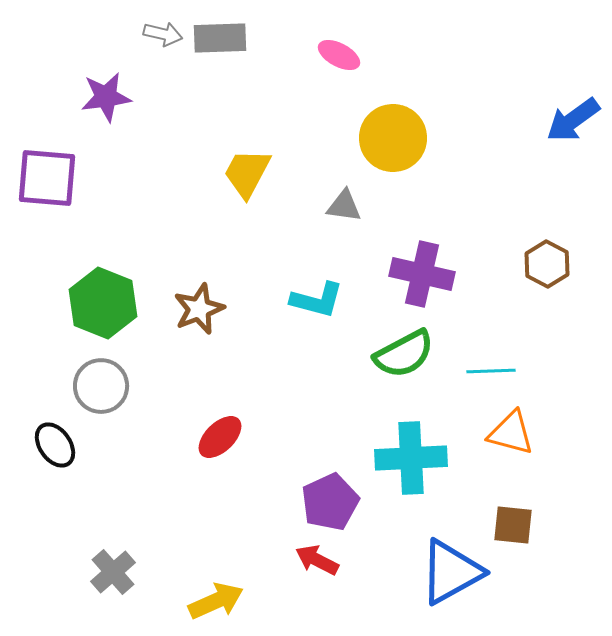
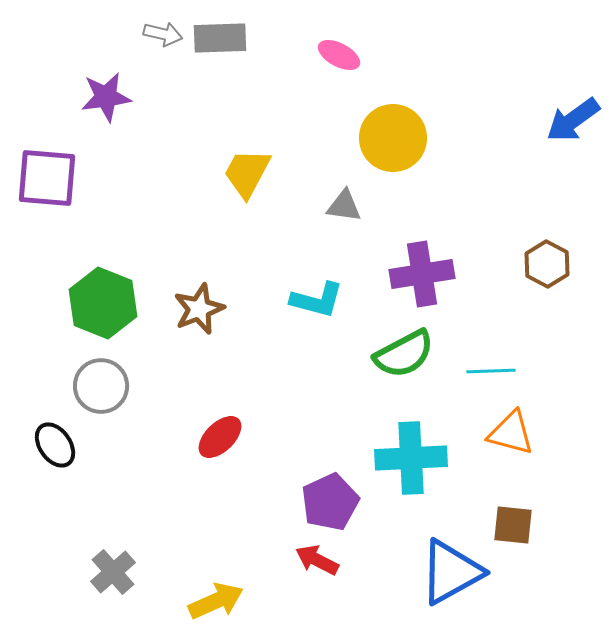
purple cross: rotated 22 degrees counterclockwise
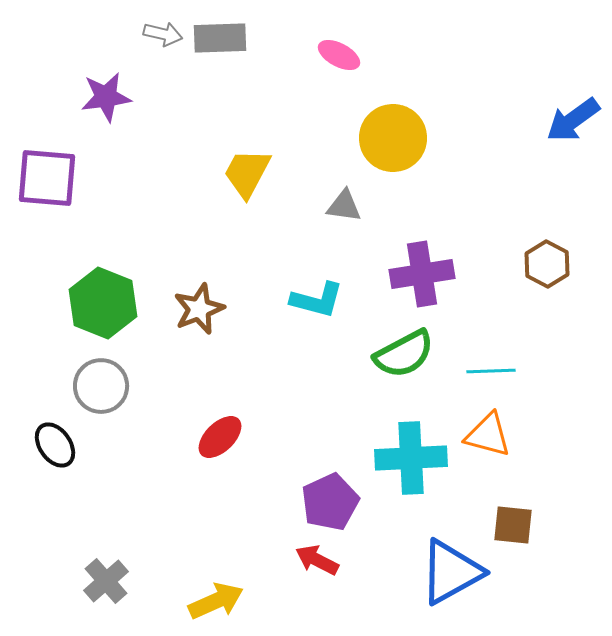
orange triangle: moved 23 px left, 2 px down
gray cross: moved 7 px left, 9 px down
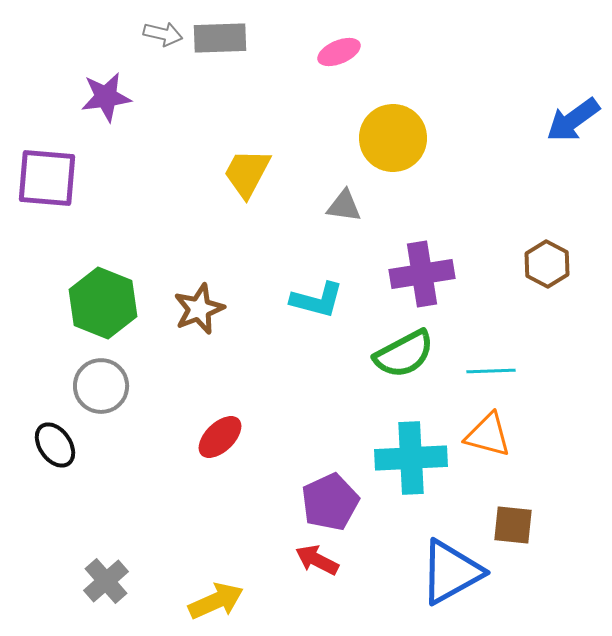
pink ellipse: moved 3 px up; rotated 51 degrees counterclockwise
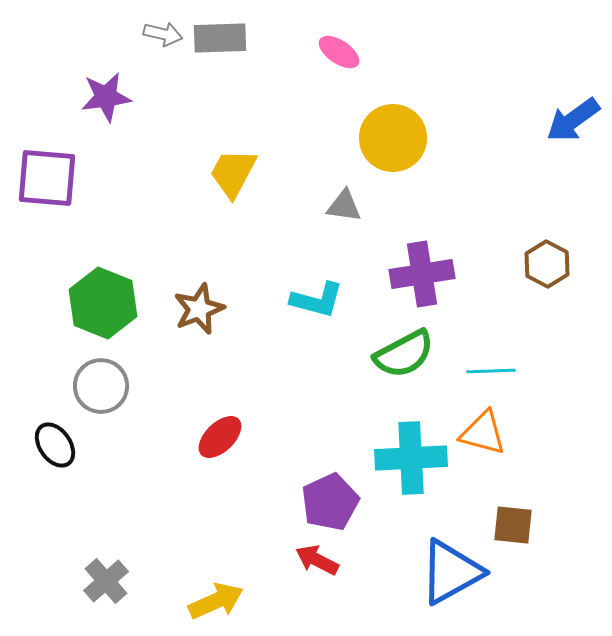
pink ellipse: rotated 57 degrees clockwise
yellow trapezoid: moved 14 px left
orange triangle: moved 5 px left, 2 px up
